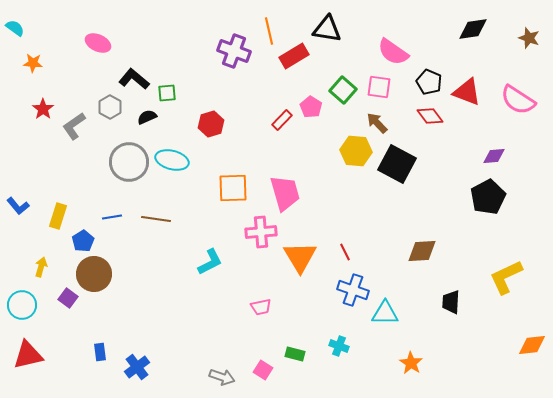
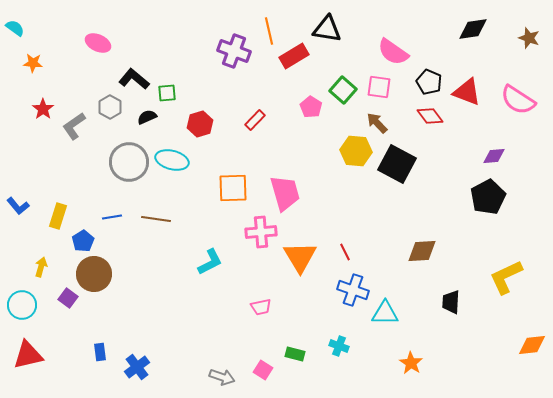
red rectangle at (282, 120): moved 27 px left
red hexagon at (211, 124): moved 11 px left
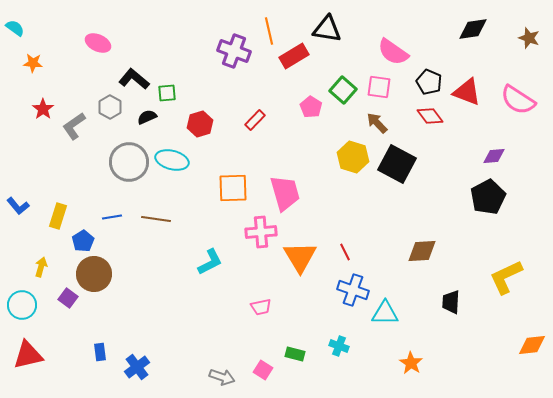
yellow hexagon at (356, 151): moved 3 px left, 6 px down; rotated 12 degrees clockwise
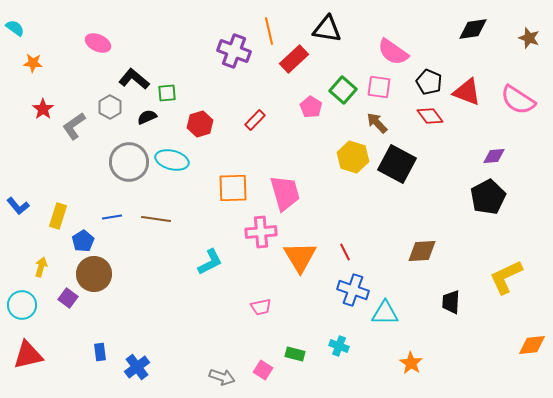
red rectangle at (294, 56): moved 3 px down; rotated 12 degrees counterclockwise
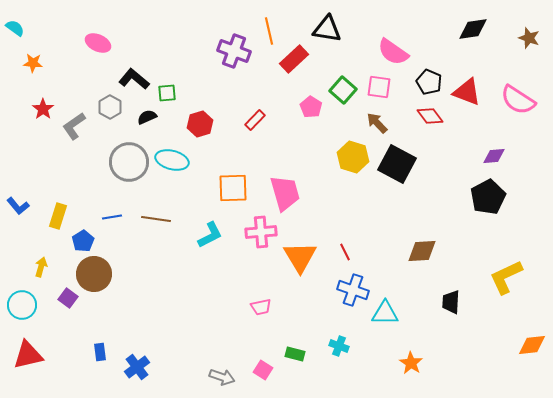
cyan L-shape at (210, 262): moved 27 px up
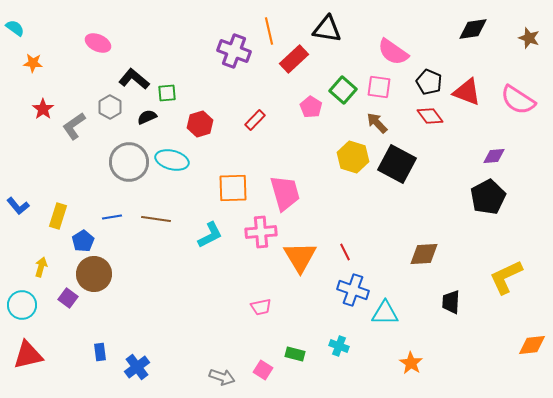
brown diamond at (422, 251): moved 2 px right, 3 px down
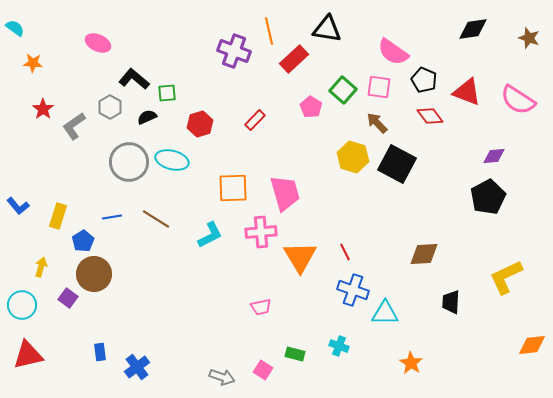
black pentagon at (429, 82): moved 5 px left, 2 px up
brown line at (156, 219): rotated 24 degrees clockwise
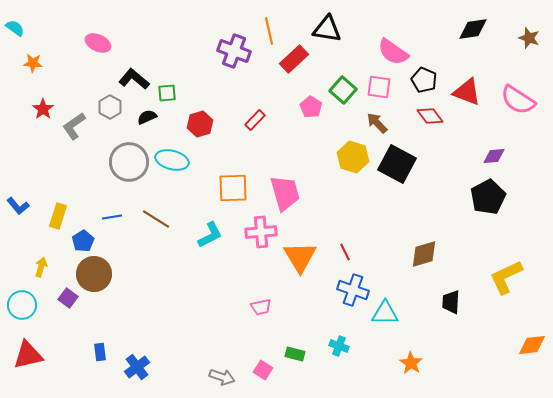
brown diamond at (424, 254): rotated 12 degrees counterclockwise
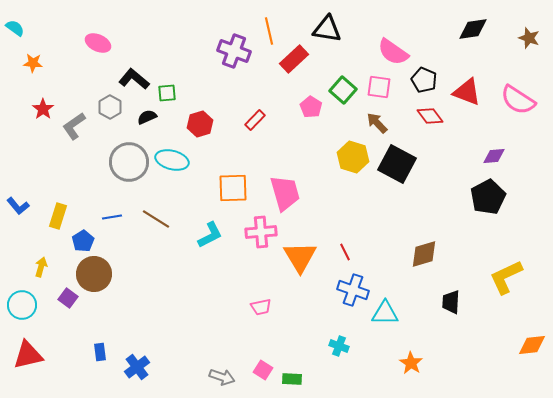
green rectangle at (295, 354): moved 3 px left, 25 px down; rotated 12 degrees counterclockwise
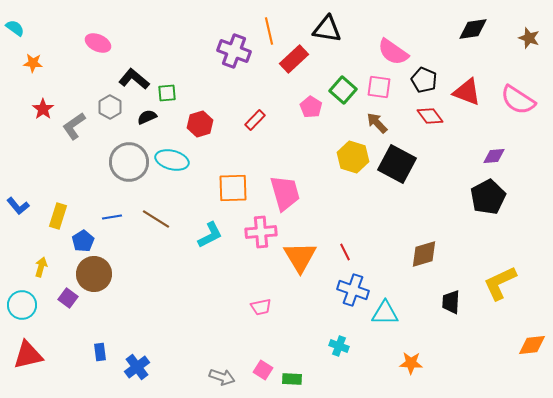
yellow L-shape at (506, 277): moved 6 px left, 6 px down
orange star at (411, 363): rotated 30 degrees counterclockwise
